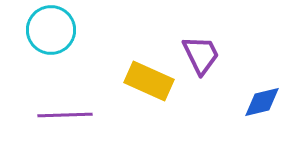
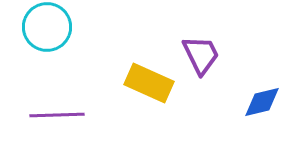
cyan circle: moved 4 px left, 3 px up
yellow rectangle: moved 2 px down
purple line: moved 8 px left
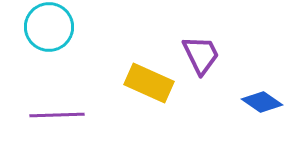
cyan circle: moved 2 px right
blue diamond: rotated 48 degrees clockwise
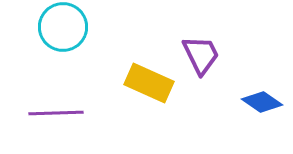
cyan circle: moved 14 px right
purple line: moved 1 px left, 2 px up
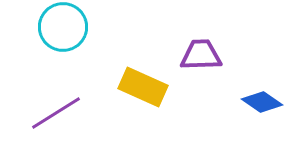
purple trapezoid: rotated 66 degrees counterclockwise
yellow rectangle: moved 6 px left, 4 px down
purple line: rotated 30 degrees counterclockwise
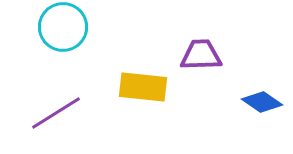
yellow rectangle: rotated 18 degrees counterclockwise
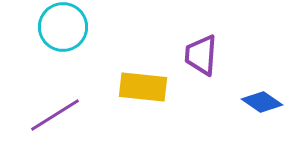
purple trapezoid: rotated 84 degrees counterclockwise
purple line: moved 1 px left, 2 px down
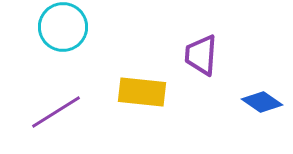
yellow rectangle: moved 1 px left, 5 px down
purple line: moved 1 px right, 3 px up
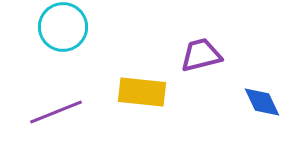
purple trapezoid: rotated 72 degrees clockwise
blue diamond: rotated 30 degrees clockwise
purple line: rotated 10 degrees clockwise
